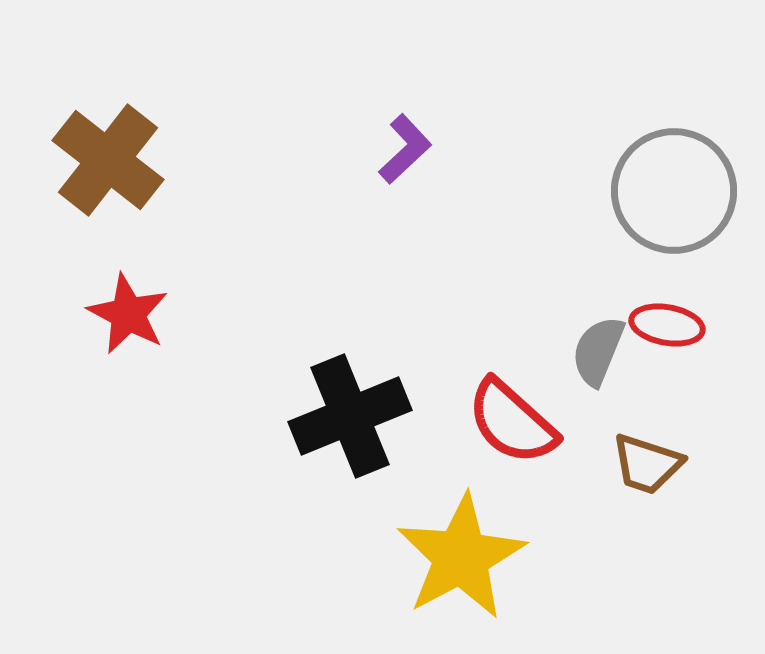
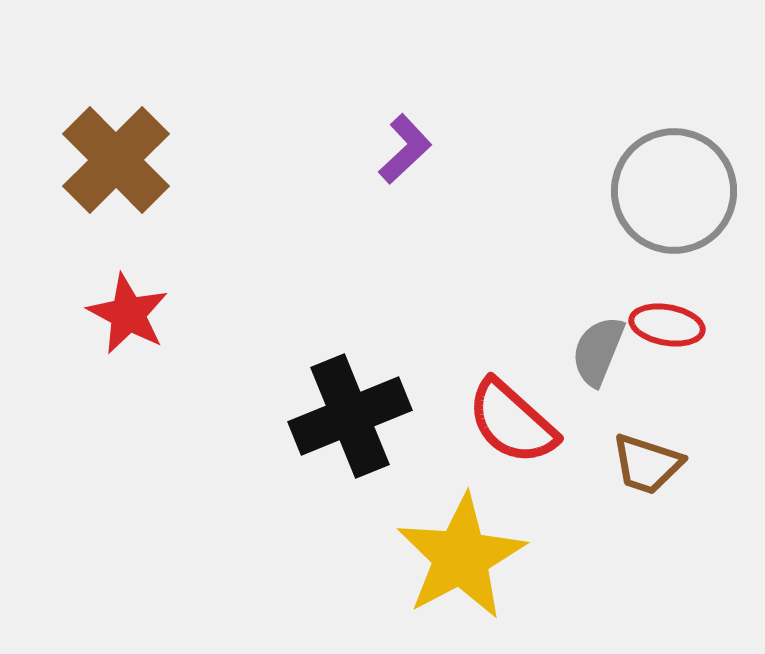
brown cross: moved 8 px right; rotated 7 degrees clockwise
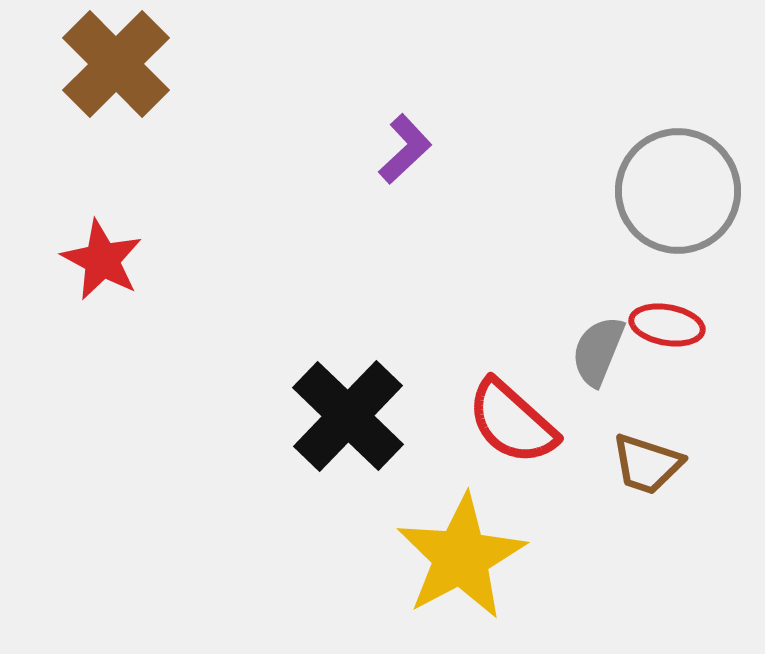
brown cross: moved 96 px up
gray circle: moved 4 px right
red star: moved 26 px left, 54 px up
black cross: moved 2 px left; rotated 24 degrees counterclockwise
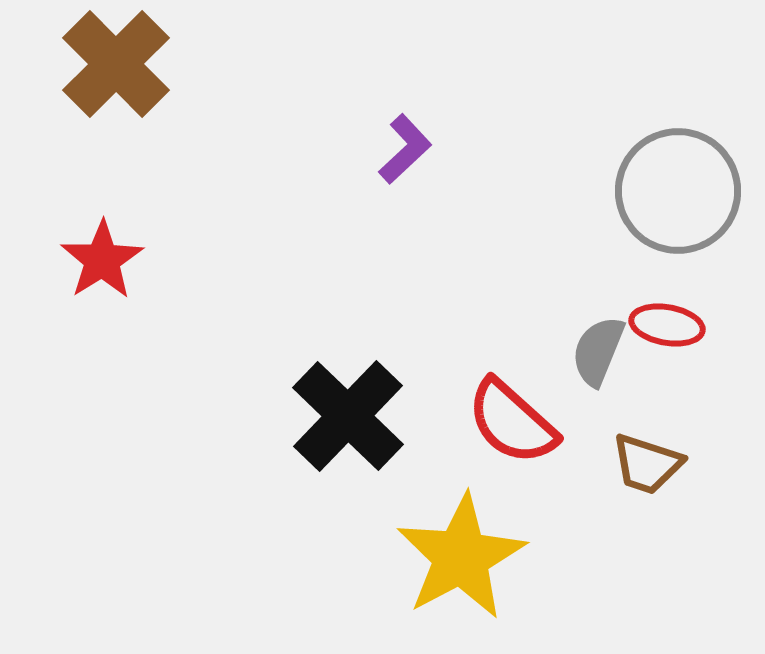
red star: rotated 12 degrees clockwise
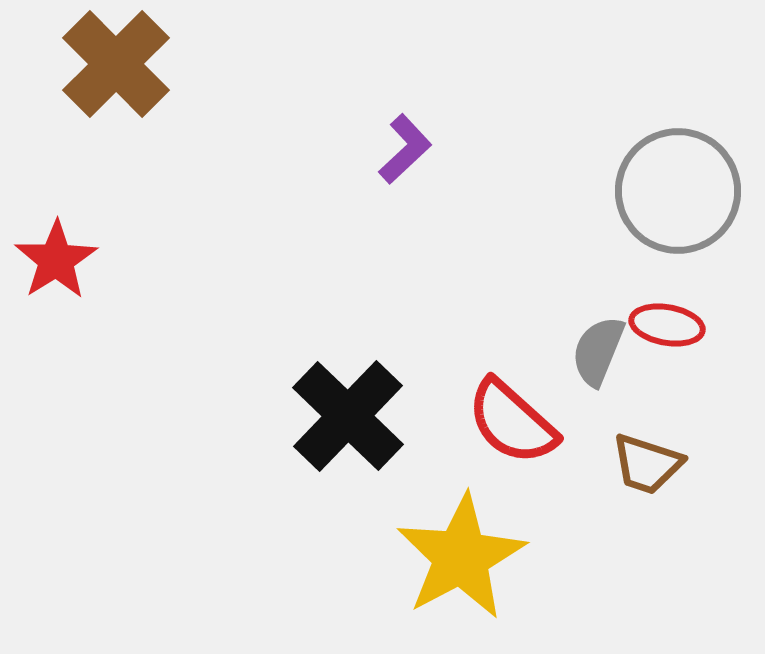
red star: moved 46 px left
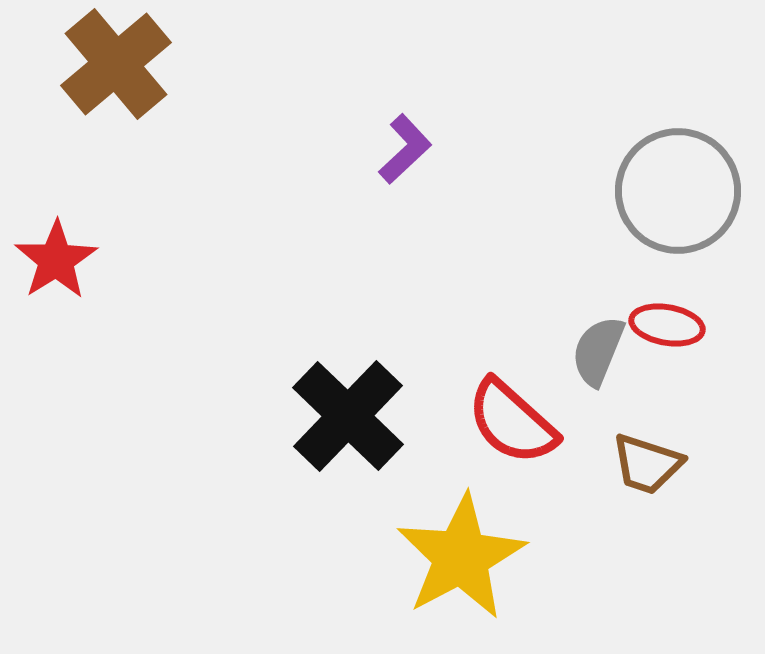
brown cross: rotated 5 degrees clockwise
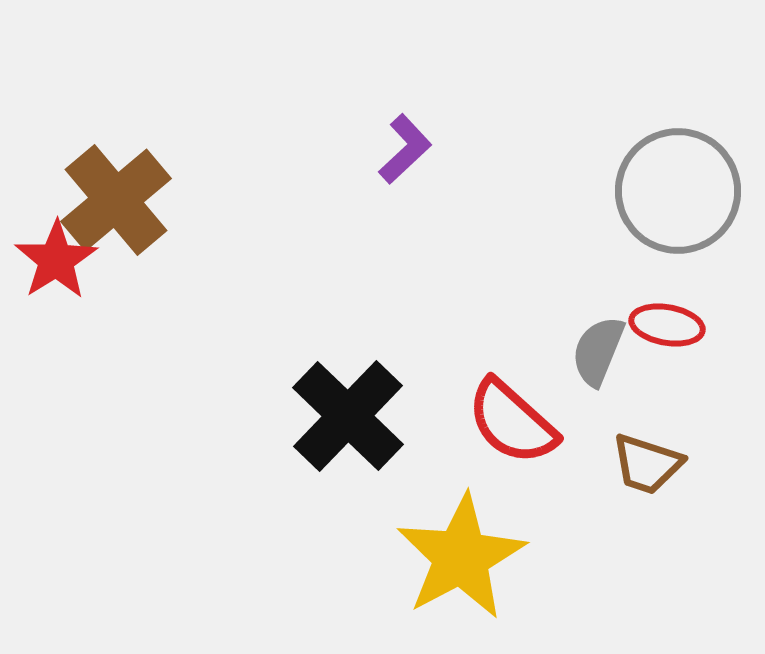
brown cross: moved 136 px down
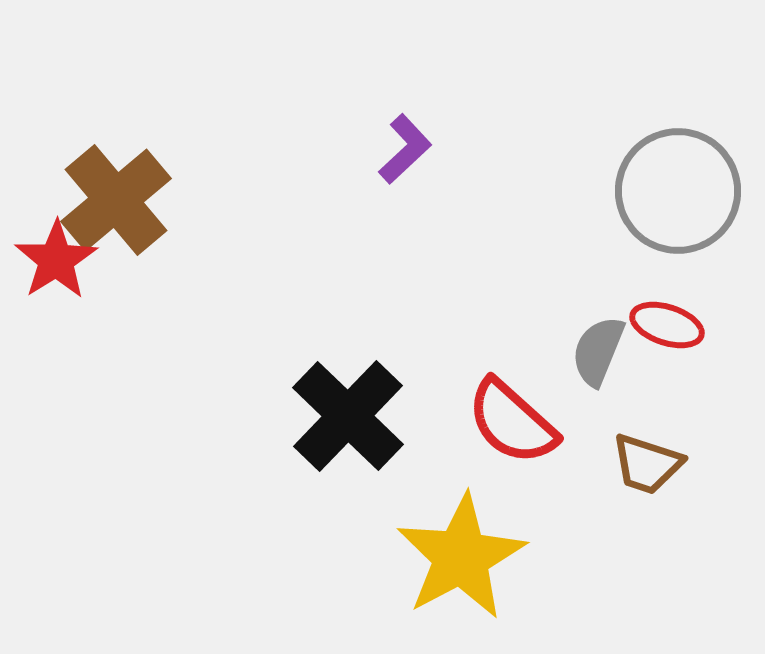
red ellipse: rotated 8 degrees clockwise
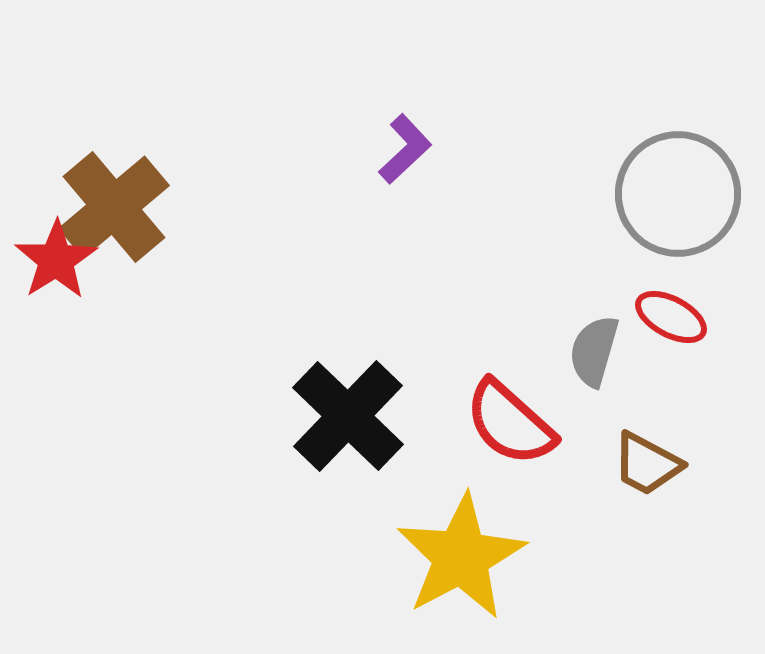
gray circle: moved 3 px down
brown cross: moved 2 px left, 7 px down
red ellipse: moved 4 px right, 8 px up; rotated 10 degrees clockwise
gray semicircle: moved 4 px left; rotated 6 degrees counterclockwise
red semicircle: moved 2 px left, 1 px down
brown trapezoid: rotated 10 degrees clockwise
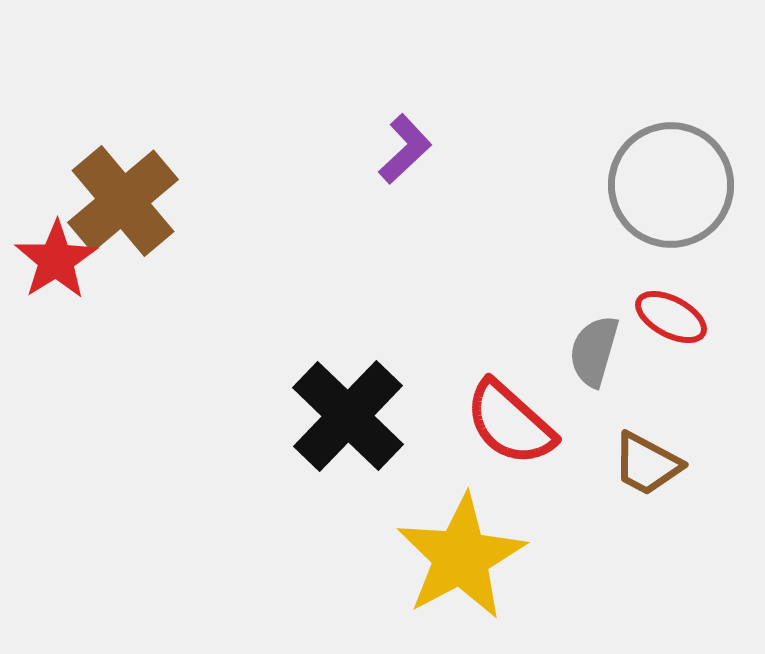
gray circle: moved 7 px left, 9 px up
brown cross: moved 9 px right, 6 px up
